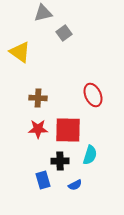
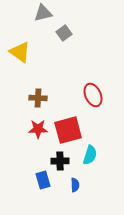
red square: rotated 16 degrees counterclockwise
blue semicircle: rotated 64 degrees counterclockwise
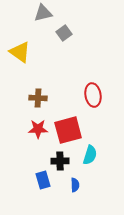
red ellipse: rotated 15 degrees clockwise
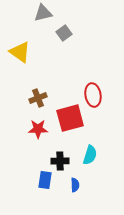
brown cross: rotated 24 degrees counterclockwise
red square: moved 2 px right, 12 px up
blue rectangle: moved 2 px right; rotated 24 degrees clockwise
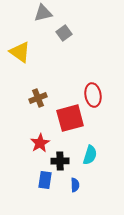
red star: moved 2 px right, 14 px down; rotated 30 degrees counterclockwise
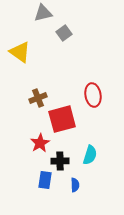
red square: moved 8 px left, 1 px down
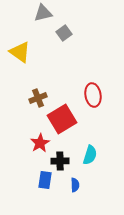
red square: rotated 16 degrees counterclockwise
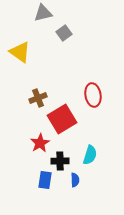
blue semicircle: moved 5 px up
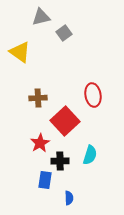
gray triangle: moved 2 px left, 4 px down
brown cross: rotated 18 degrees clockwise
red square: moved 3 px right, 2 px down; rotated 12 degrees counterclockwise
blue semicircle: moved 6 px left, 18 px down
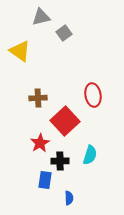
yellow triangle: moved 1 px up
